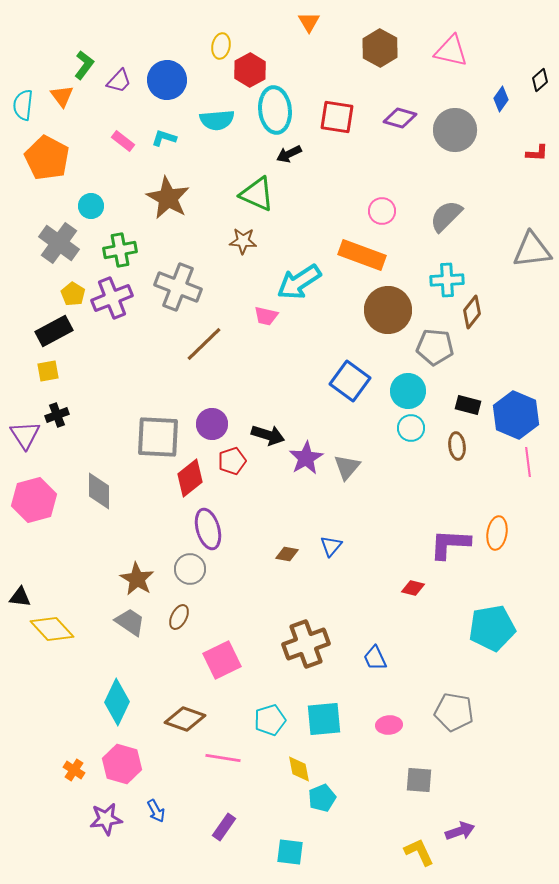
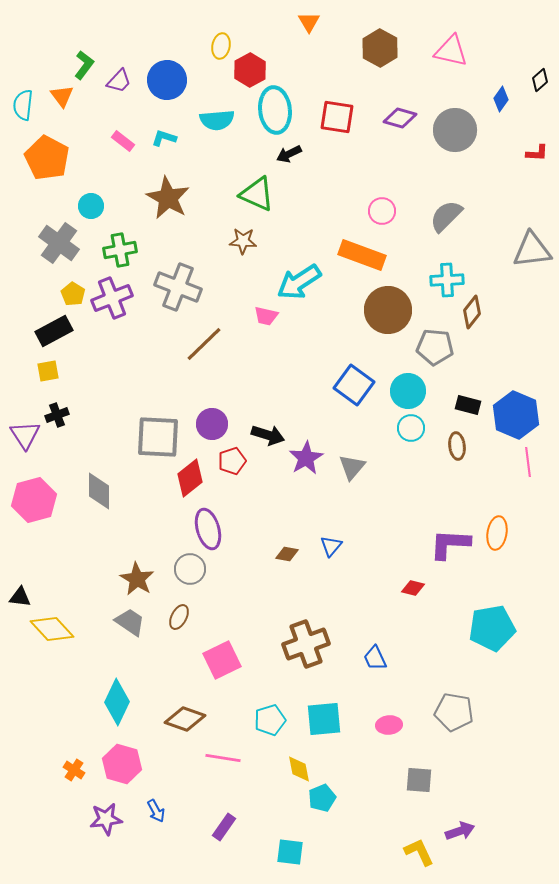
blue square at (350, 381): moved 4 px right, 4 px down
gray triangle at (347, 467): moved 5 px right
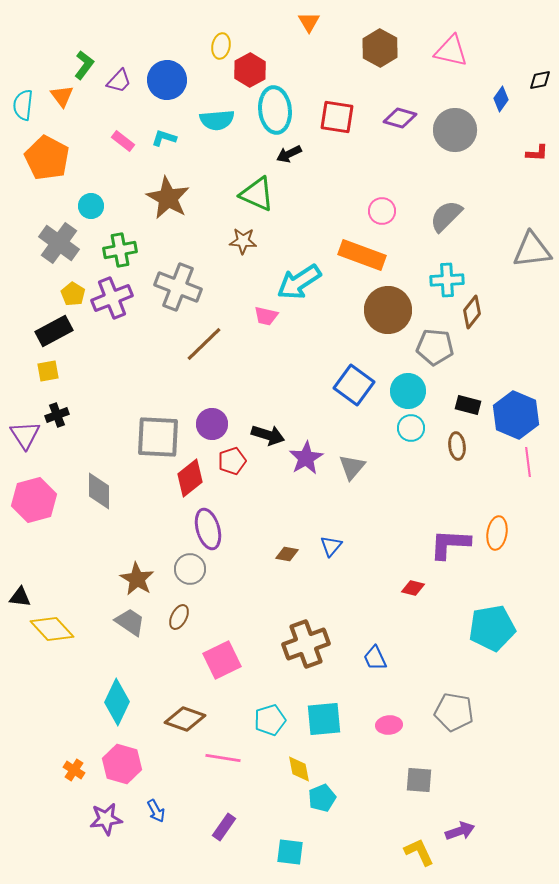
black diamond at (540, 80): rotated 30 degrees clockwise
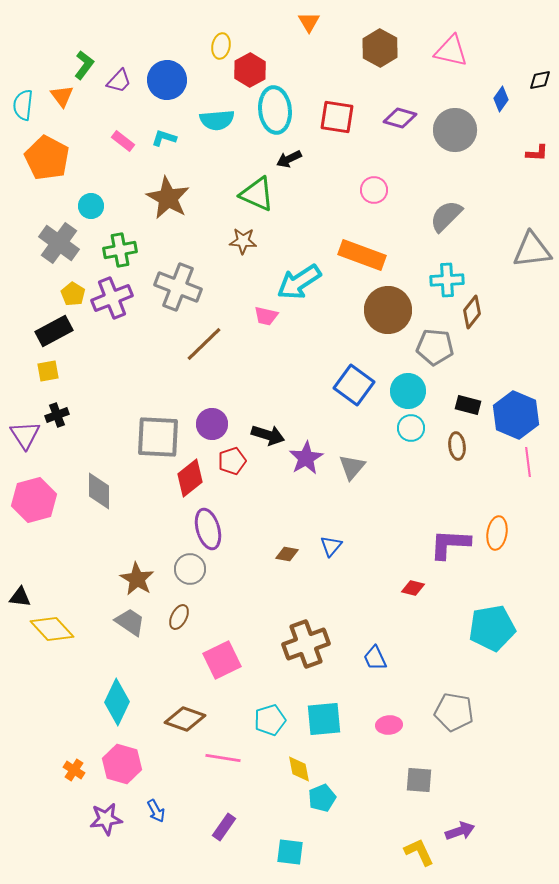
black arrow at (289, 154): moved 5 px down
pink circle at (382, 211): moved 8 px left, 21 px up
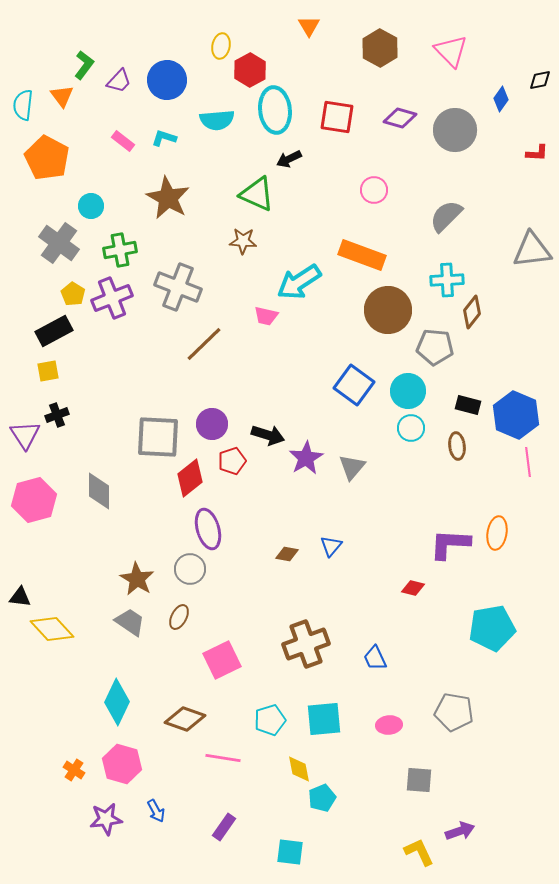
orange triangle at (309, 22): moved 4 px down
pink triangle at (451, 51): rotated 33 degrees clockwise
